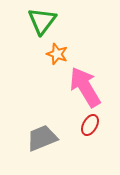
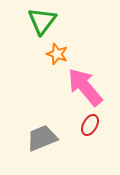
pink arrow: rotated 9 degrees counterclockwise
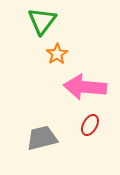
orange star: rotated 20 degrees clockwise
pink arrow: rotated 45 degrees counterclockwise
gray trapezoid: rotated 8 degrees clockwise
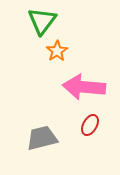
orange star: moved 3 px up
pink arrow: moved 1 px left
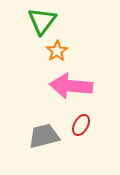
pink arrow: moved 13 px left, 1 px up
red ellipse: moved 9 px left
gray trapezoid: moved 2 px right, 2 px up
